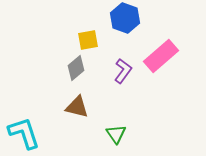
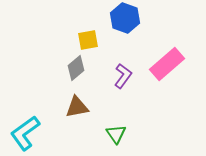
pink rectangle: moved 6 px right, 8 px down
purple L-shape: moved 5 px down
brown triangle: rotated 25 degrees counterclockwise
cyan L-shape: moved 1 px right; rotated 108 degrees counterclockwise
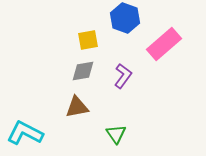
pink rectangle: moved 3 px left, 20 px up
gray diamond: moved 7 px right, 3 px down; rotated 30 degrees clockwise
cyan L-shape: rotated 63 degrees clockwise
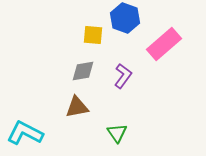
yellow square: moved 5 px right, 5 px up; rotated 15 degrees clockwise
green triangle: moved 1 px right, 1 px up
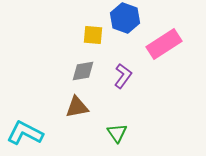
pink rectangle: rotated 8 degrees clockwise
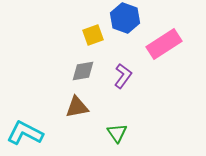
yellow square: rotated 25 degrees counterclockwise
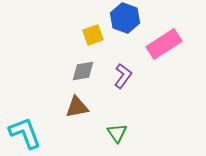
cyan L-shape: rotated 42 degrees clockwise
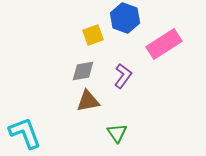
brown triangle: moved 11 px right, 6 px up
